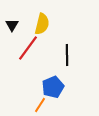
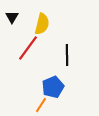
black triangle: moved 8 px up
orange line: moved 1 px right
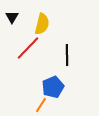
red line: rotated 8 degrees clockwise
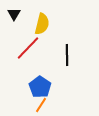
black triangle: moved 2 px right, 3 px up
blue pentagon: moved 13 px left; rotated 15 degrees counterclockwise
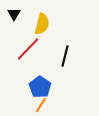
red line: moved 1 px down
black line: moved 2 px left, 1 px down; rotated 15 degrees clockwise
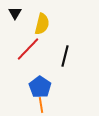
black triangle: moved 1 px right, 1 px up
orange line: rotated 42 degrees counterclockwise
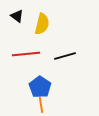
black triangle: moved 2 px right, 3 px down; rotated 24 degrees counterclockwise
red line: moved 2 px left, 5 px down; rotated 40 degrees clockwise
black line: rotated 60 degrees clockwise
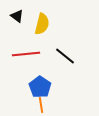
black line: rotated 55 degrees clockwise
